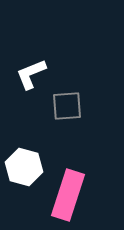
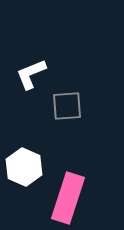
white hexagon: rotated 9 degrees clockwise
pink rectangle: moved 3 px down
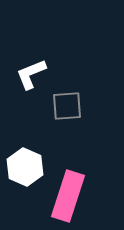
white hexagon: moved 1 px right
pink rectangle: moved 2 px up
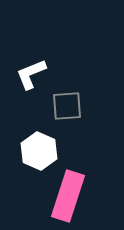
white hexagon: moved 14 px right, 16 px up
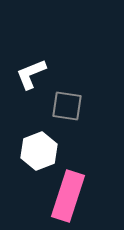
gray square: rotated 12 degrees clockwise
white hexagon: rotated 15 degrees clockwise
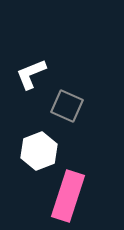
gray square: rotated 16 degrees clockwise
